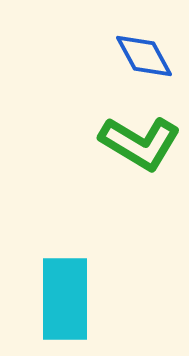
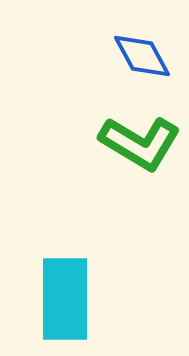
blue diamond: moved 2 px left
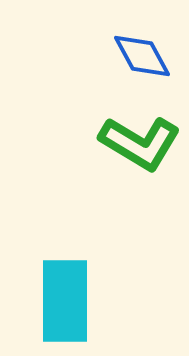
cyan rectangle: moved 2 px down
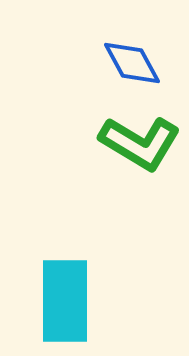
blue diamond: moved 10 px left, 7 px down
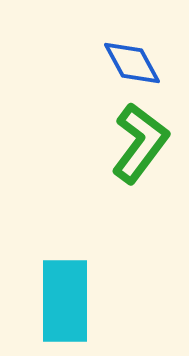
green L-shape: rotated 84 degrees counterclockwise
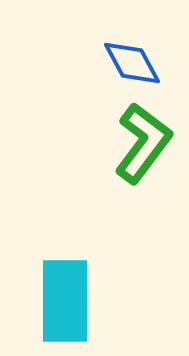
green L-shape: moved 3 px right
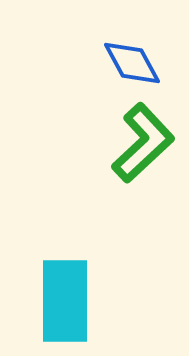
green L-shape: rotated 10 degrees clockwise
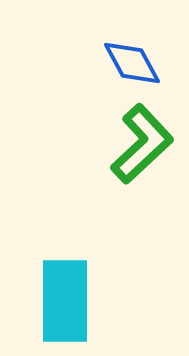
green L-shape: moved 1 px left, 1 px down
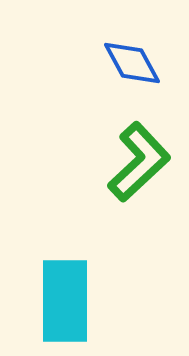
green L-shape: moved 3 px left, 18 px down
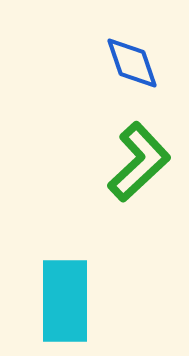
blue diamond: rotated 10 degrees clockwise
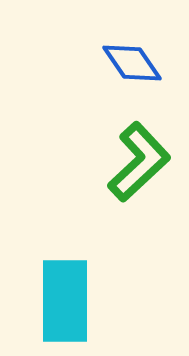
blue diamond: rotated 16 degrees counterclockwise
